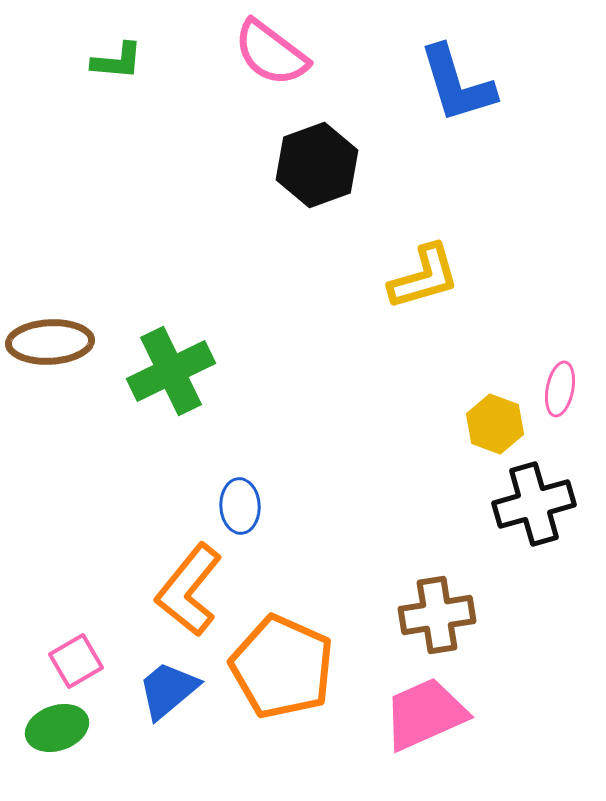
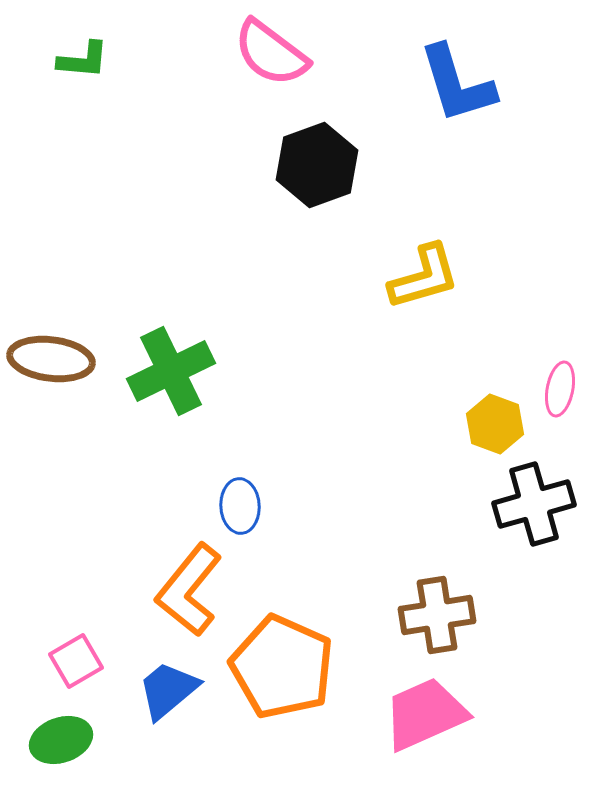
green L-shape: moved 34 px left, 1 px up
brown ellipse: moved 1 px right, 17 px down; rotated 10 degrees clockwise
green ellipse: moved 4 px right, 12 px down
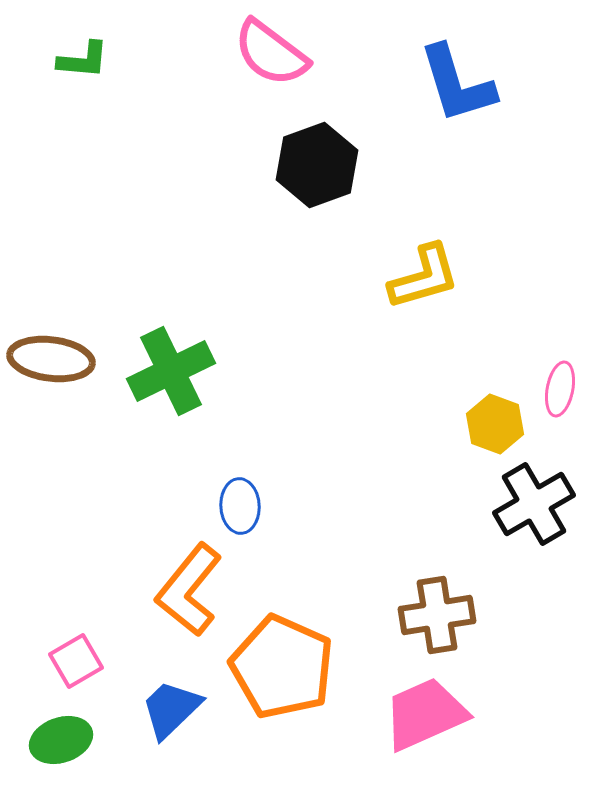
black cross: rotated 14 degrees counterclockwise
blue trapezoid: moved 3 px right, 19 px down; rotated 4 degrees counterclockwise
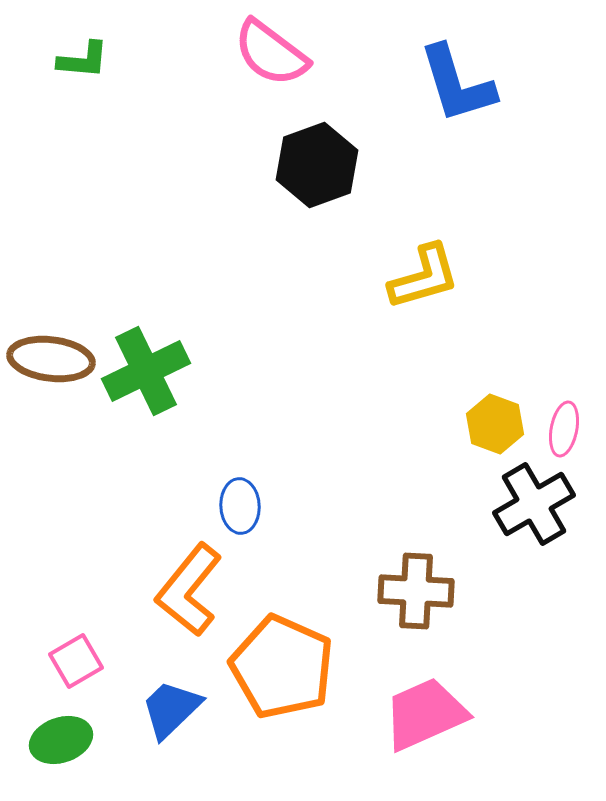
green cross: moved 25 px left
pink ellipse: moved 4 px right, 40 px down
brown cross: moved 21 px left, 24 px up; rotated 12 degrees clockwise
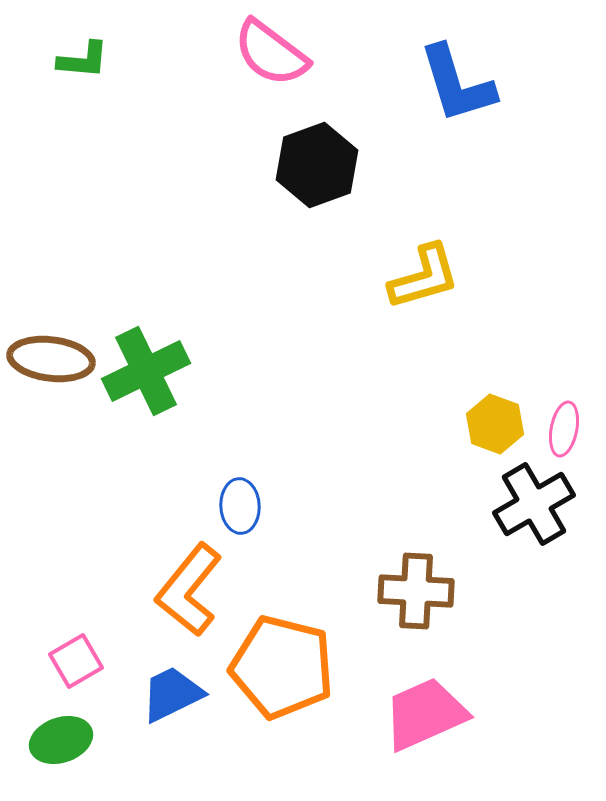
orange pentagon: rotated 10 degrees counterclockwise
blue trapezoid: moved 1 px right, 15 px up; rotated 18 degrees clockwise
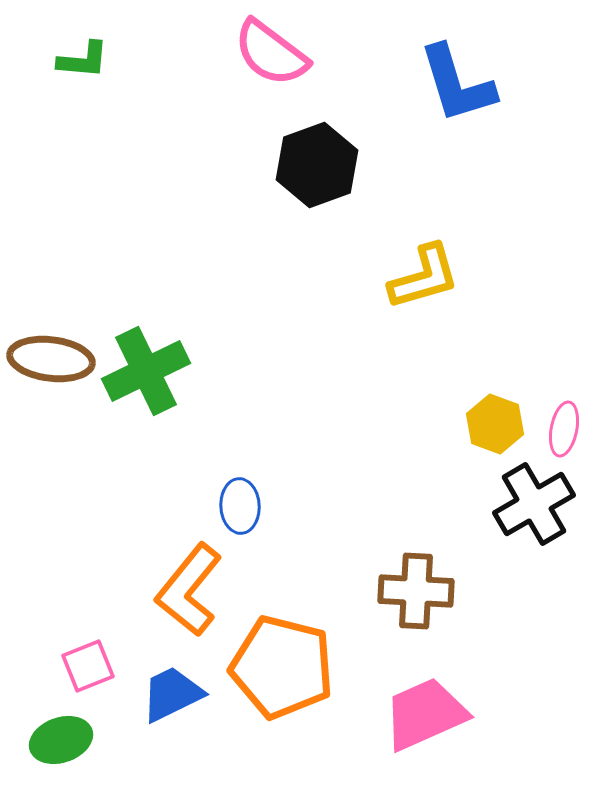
pink square: moved 12 px right, 5 px down; rotated 8 degrees clockwise
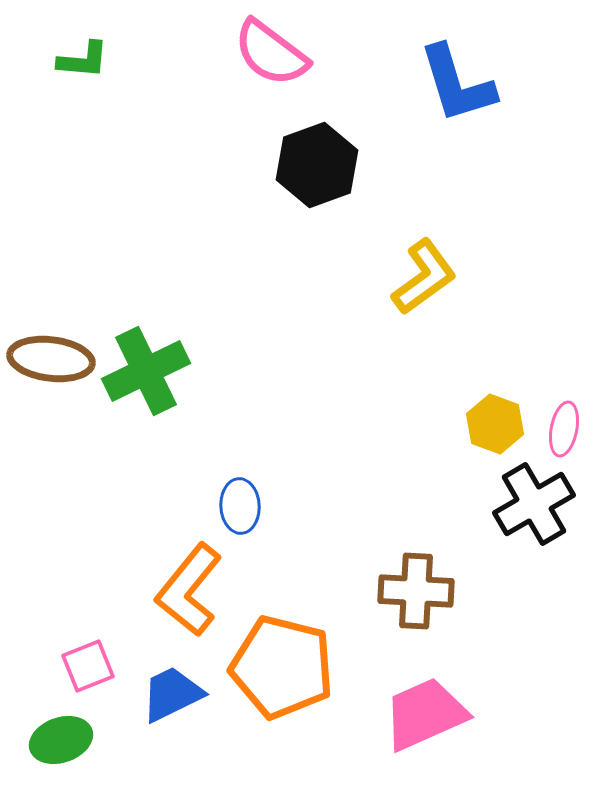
yellow L-shape: rotated 20 degrees counterclockwise
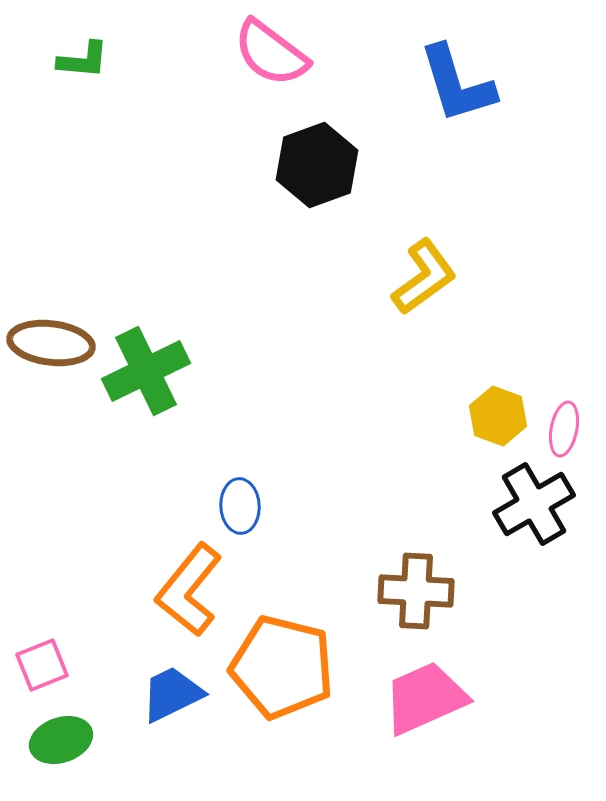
brown ellipse: moved 16 px up
yellow hexagon: moved 3 px right, 8 px up
pink square: moved 46 px left, 1 px up
pink trapezoid: moved 16 px up
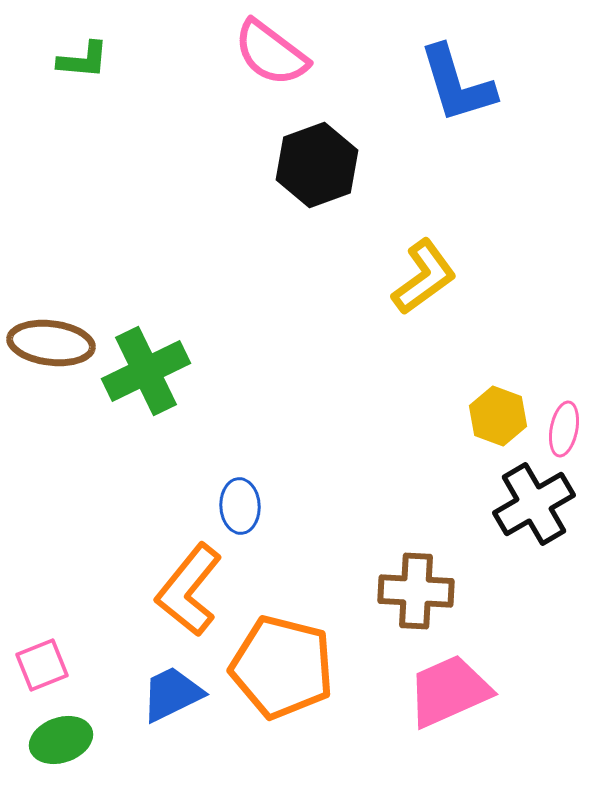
pink trapezoid: moved 24 px right, 7 px up
